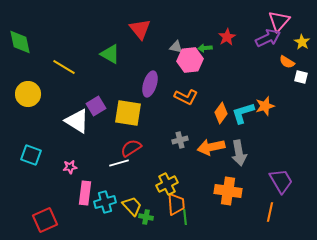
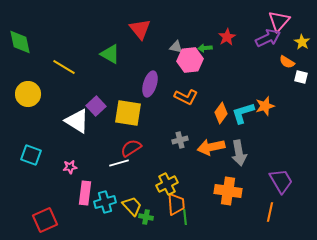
purple square: rotated 12 degrees counterclockwise
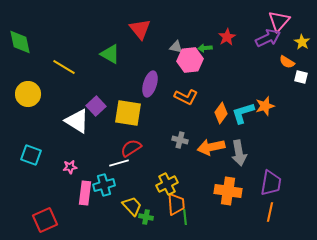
gray cross: rotated 28 degrees clockwise
purple trapezoid: moved 10 px left, 2 px down; rotated 40 degrees clockwise
cyan cross: moved 1 px left, 17 px up
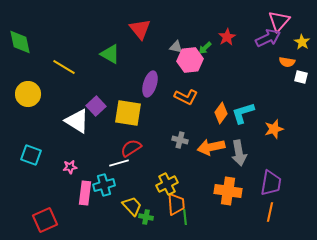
green arrow: rotated 40 degrees counterclockwise
orange semicircle: rotated 21 degrees counterclockwise
orange star: moved 9 px right, 23 px down
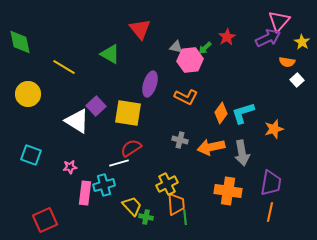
white square: moved 4 px left, 3 px down; rotated 32 degrees clockwise
gray arrow: moved 3 px right
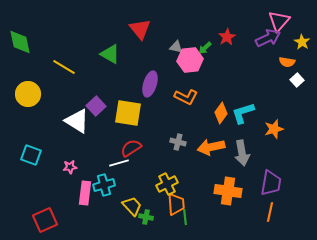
gray cross: moved 2 px left, 2 px down
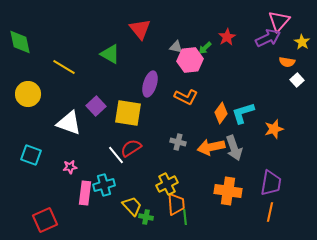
white triangle: moved 8 px left, 2 px down; rotated 12 degrees counterclockwise
gray arrow: moved 8 px left, 5 px up; rotated 10 degrees counterclockwise
white line: moved 3 px left, 8 px up; rotated 66 degrees clockwise
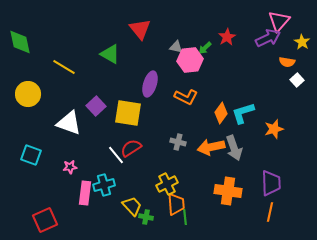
purple trapezoid: rotated 12 degrees counterclockwise
